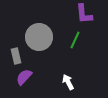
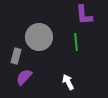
purple L-shape: moved 1 px down
green line: moved 1 px right, 2 px down; rotated 30 degrees counterclockwise
gray rectangle: rotated 28 degrees clockwise
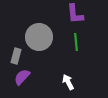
purple L-shape: moved 9 px left, 1 px up
purple semicircle: moved 2 px left
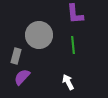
gray circle: moved 2 px up
green line: moved 3 px left, 3 px down
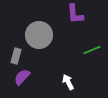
green line: moved 19 px right, 5 px down; rotated 72 degrees clockwise
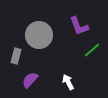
purple L-shape: moved 4 px right, 12 px down; rotated 15 degrees counterclockwise
green line: rotated 18 degrees counterclockwise
purple semicircle: moved 8 px right, 3 px down
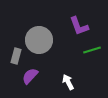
gray circle: moved 5 px down
green line: rotated 24 degrees clockwise
purple semicircle: moved 4 px up
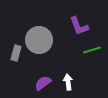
gray rectangle: moved 3 px up
purple semicircle: moved 13 px right, 7 px down; rotated 12 degrees clockwise
white arrow: rotated 21 degrees clockwise
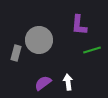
purple L-shape: moved 1 px up; rotated 25 degrees clockwise
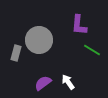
green line: rotated 48 degrees clockwise
white arrow: rotated 28 degrees counterclockwise
